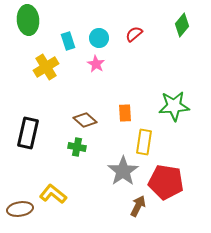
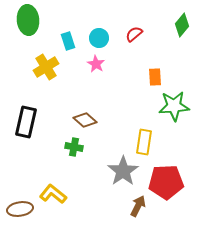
orange rectangle: moved 30 px right, 36 px up
black rectangle: moved 2 px left, 11 px up
green cross: moved 3 px left
red pentagon: rotated 12 degrees counterclockwise
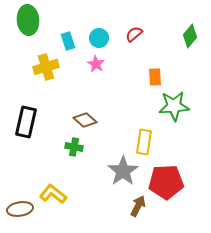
green diamond: moved 8 px right, 11 px down
yellow cross: rotated 15 degrees clockwise
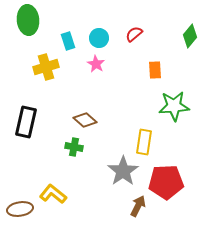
orange rectangle: moved 7 px up
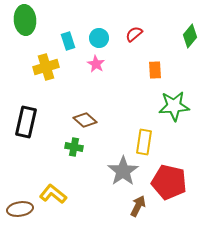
green ellipse: moved 3 px left
red pentagon: moved 3 px right; rotated 16 degrees clockwise
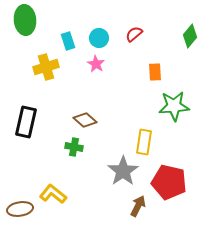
orange rectangle: moved 2 px down
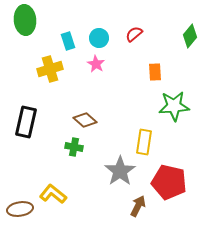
yellow cross: moved 4 px right, 2 px down
gray star: moved 3 px left
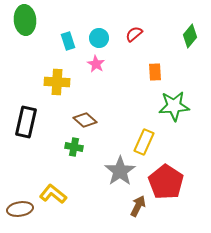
yellow cross: moved 7 px right, 13 px down; rotated 20 degrees clockwise
yellow rectangle: rotated 15 degrees clockwise
red pentagon: moved 3 px left; rotated 20 degrees clockwise
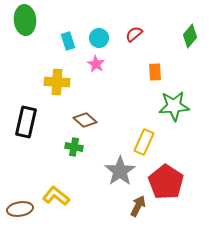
yellow L-shape: moved 3 px right, 2 px down
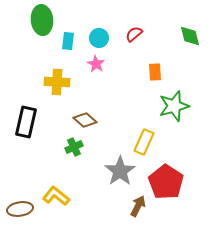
green ellipse: moved 17 px right
green diamond: rotated 55 degrees counterclockwise
cyan rectangle: rotated 24 degrees clockwise
green star: rotated 12 degrees counterclockwise
green cross: rotated 36 degrees counterclockwise
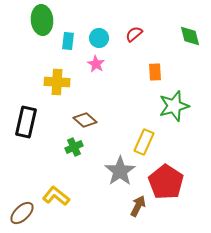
brown ellipse: moved 2 px right, 4 px down; rotated 35 degrees counterclockwise
